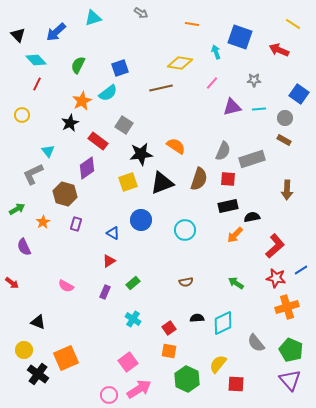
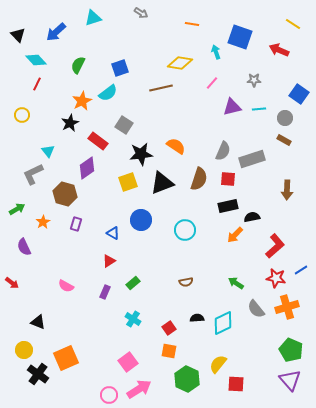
gray semicircle at (256, 343): moved 34 px up
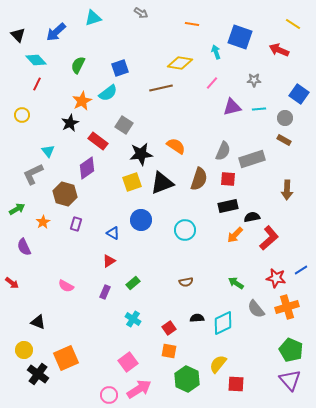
yellow square at (128, 182): moved 4 px right
red L-shape at (275, 246): moved 6 px left, 8 px up
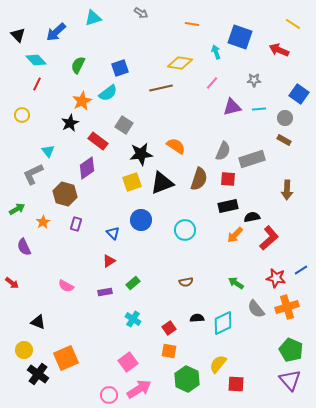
blue triangle at (113, 233): rotated 16 degrees clockwise
purple rectangle at (105, 292): rotated 56 degrees clockwise
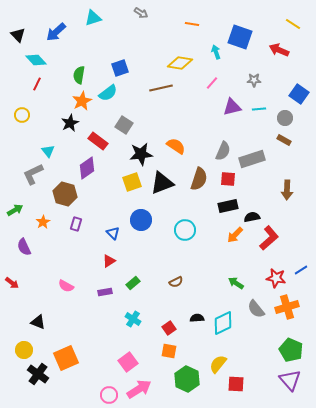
green semicircle at (78, 65): moved 1 px right, 10 px down; rotated 18 degrees counterclockwise
green arrow at (17, 209): moved 2 px left, 1 px down
brown semicircle at (186, 282): moved 10 px left; rotated 16 degrees counterclockwise
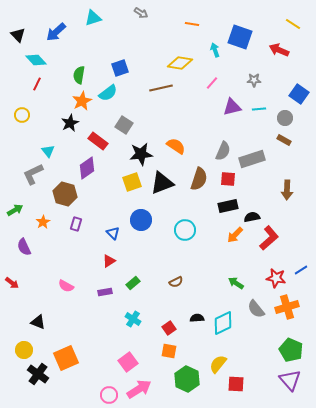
cyan arrow at (216, 52): moved 1 px left, 2 px up
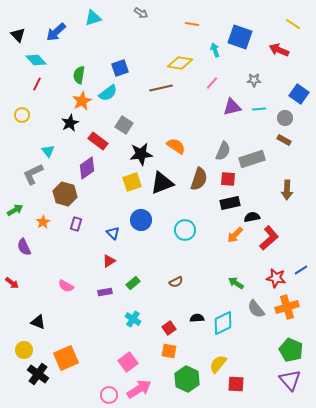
black rectangle at (228, 206): moved 2 px right, 3 px up
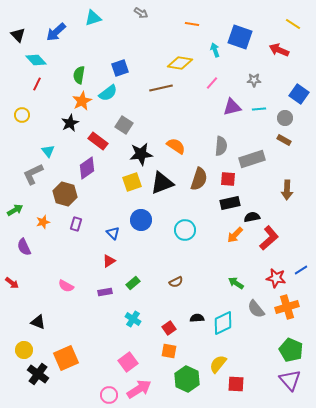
gray semicircle at (223, 151): moved 2 px left, 5 px up; rotated 18 degrees counterclockwise
orange star at (43, 222): rotated 16 degrees clockwise
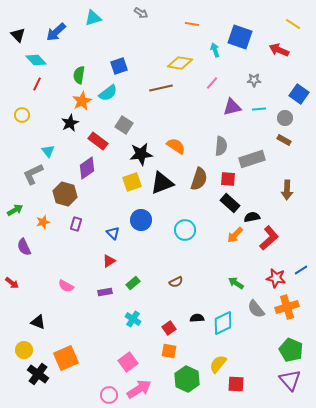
blue square at (120, 68): moved 1 px left, 2 px up
black rectangle at (230, 203): rotated 54 degrees clockwise
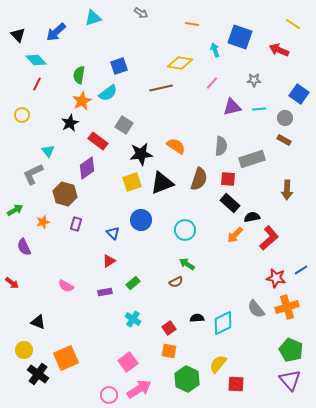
green arrow at (236, 283): moved 49 px left, 19 px up
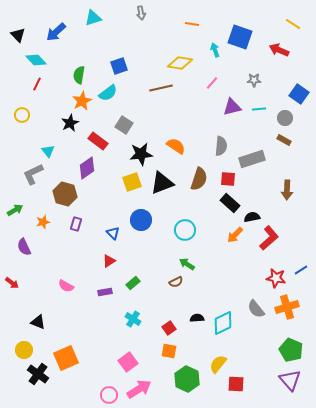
gray arrow at (141, 13): rotated 48 degrees clockwise
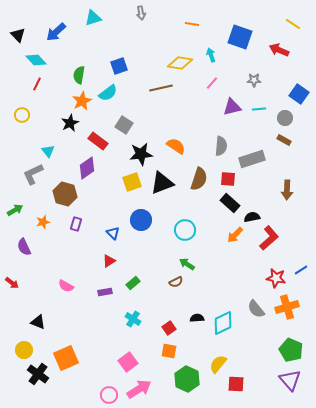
cyan arrow at (215, 50): moved 4 px left, 5 px down
